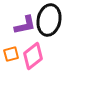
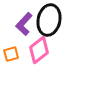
purple L-shape: moved 1 px left, 1 px up; rotated 145 degrees clockwise
pink diamond: moved 6 px right, 6 px up
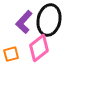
purple L-shape: moved 2 px up
pink diamond: moved 2 px up
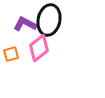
purple L-shape: moved 1 px right, 2 px down; rotated 75 degrees clockwise
